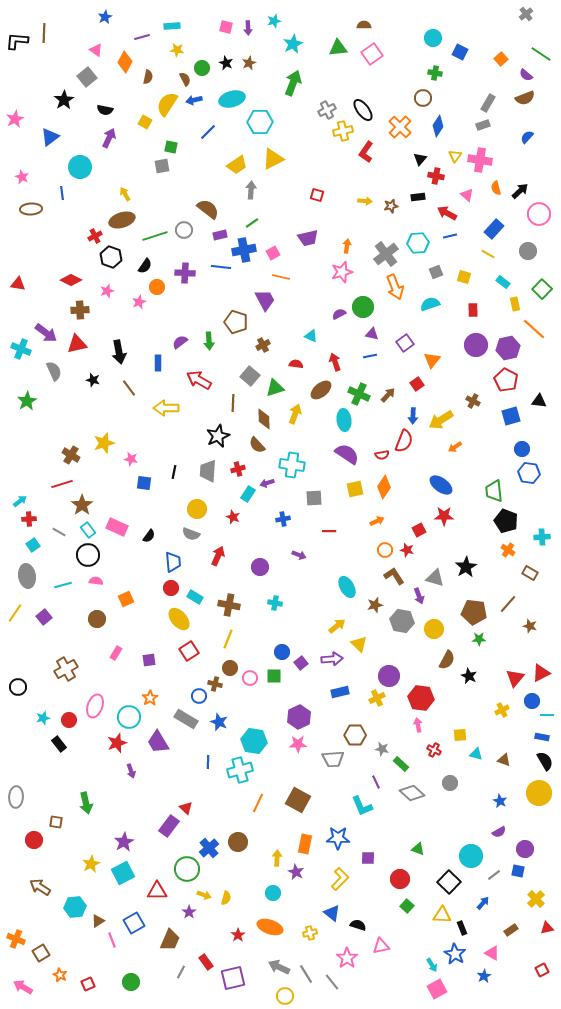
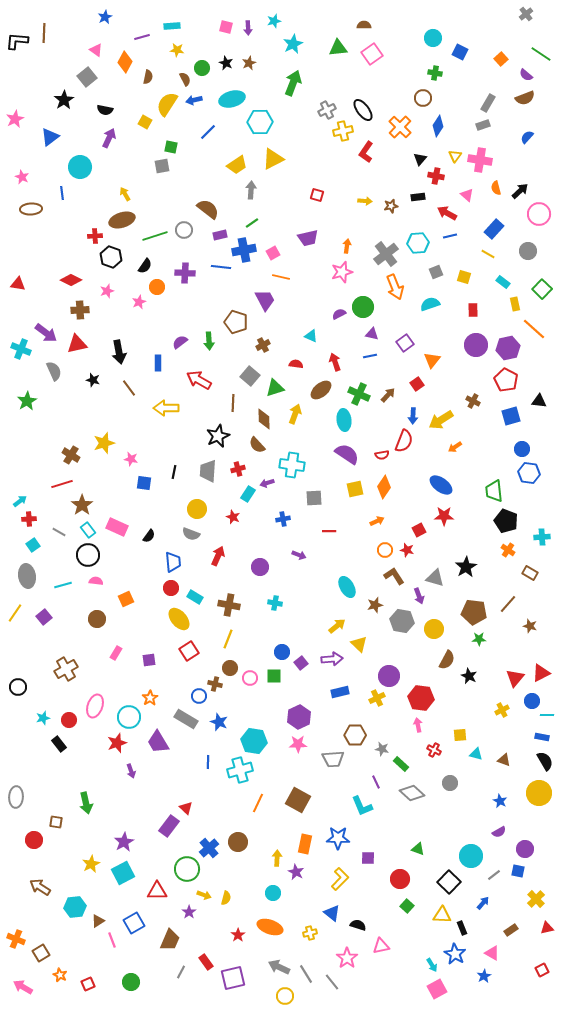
red cross at (95, 236): rotated 24 degrees clockwise
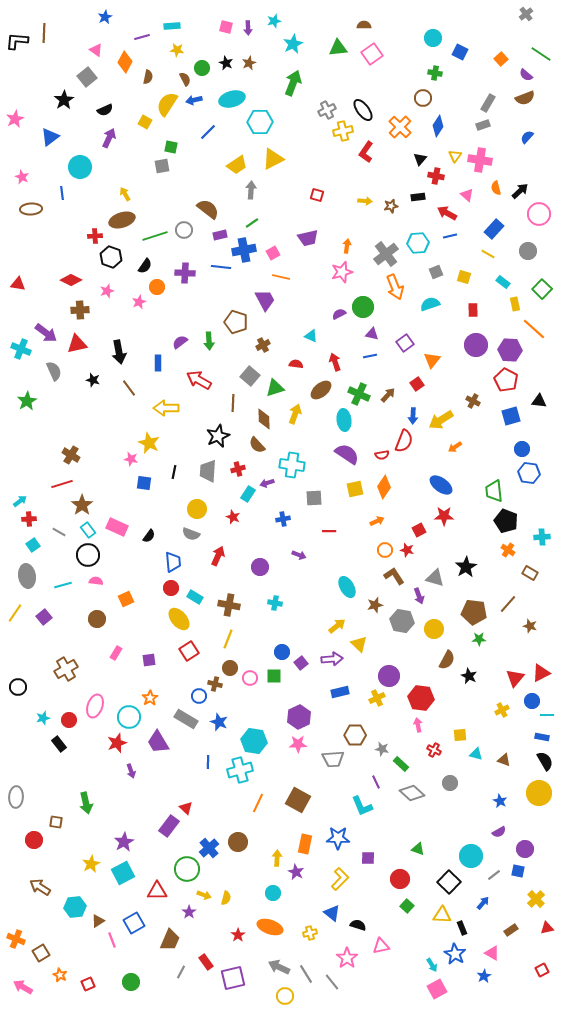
black semicircle at (105, 110): rotated 35 degrees counterclockwise
purple hexagon at (508, 348): moved 2 px right, 2 px down; rotated 15 degrees clockwise
yellow star at (104, 443): moved 45 px right; rotated 30 degrees counterclockwise
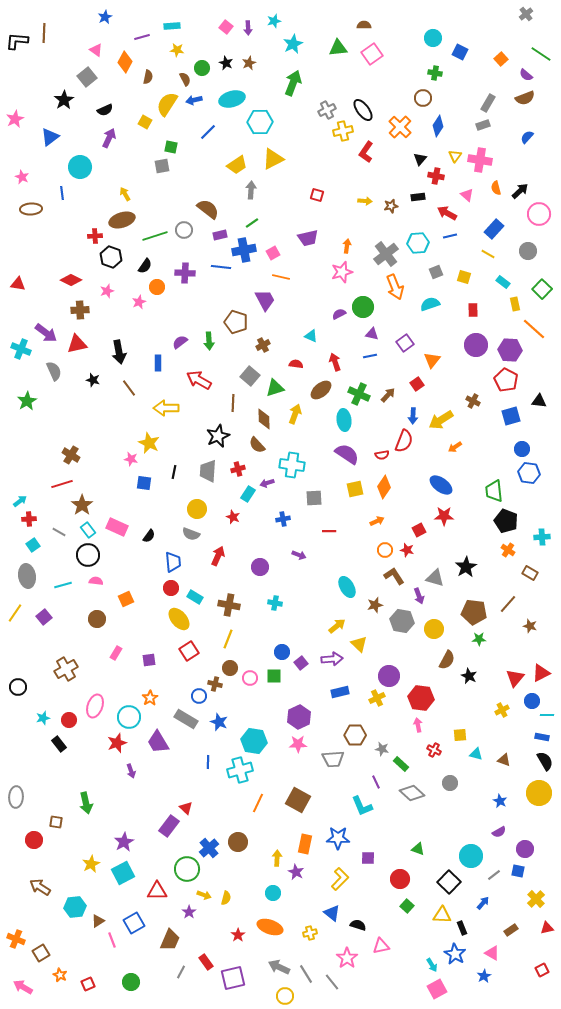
pink square at (226, 27): rotated 24 degrees clockwise
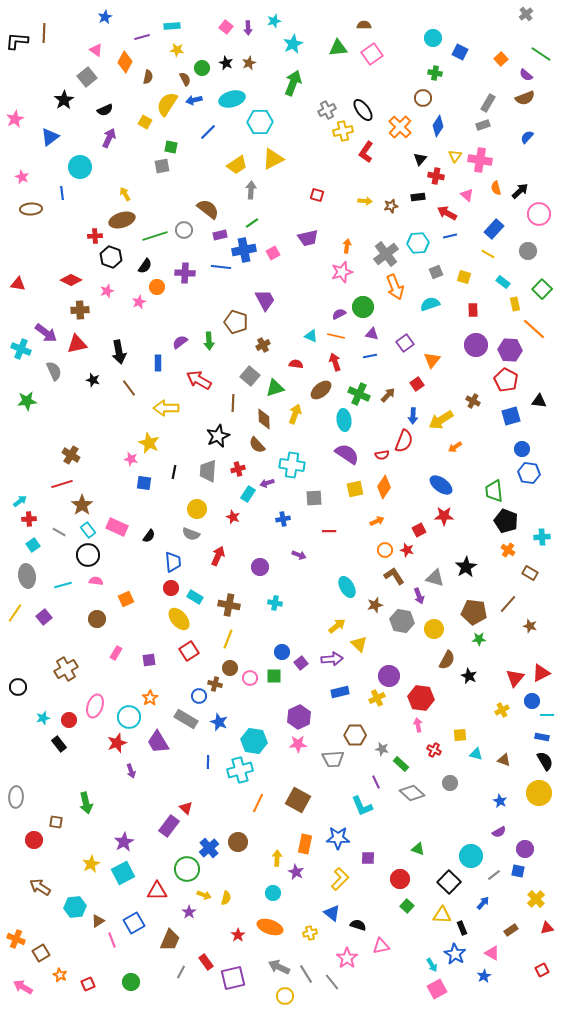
orange line at (281, 277): moved 55 px right, 59 px down
green star at (27, 401): rotated 24 degrees clockwise
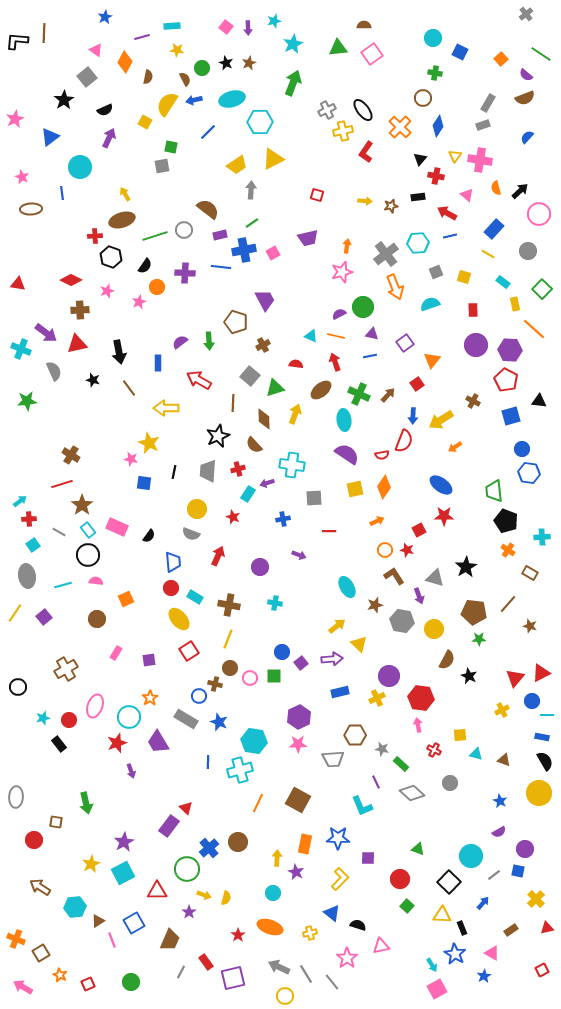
brown semicircle at (257, 445): moved 3 px left
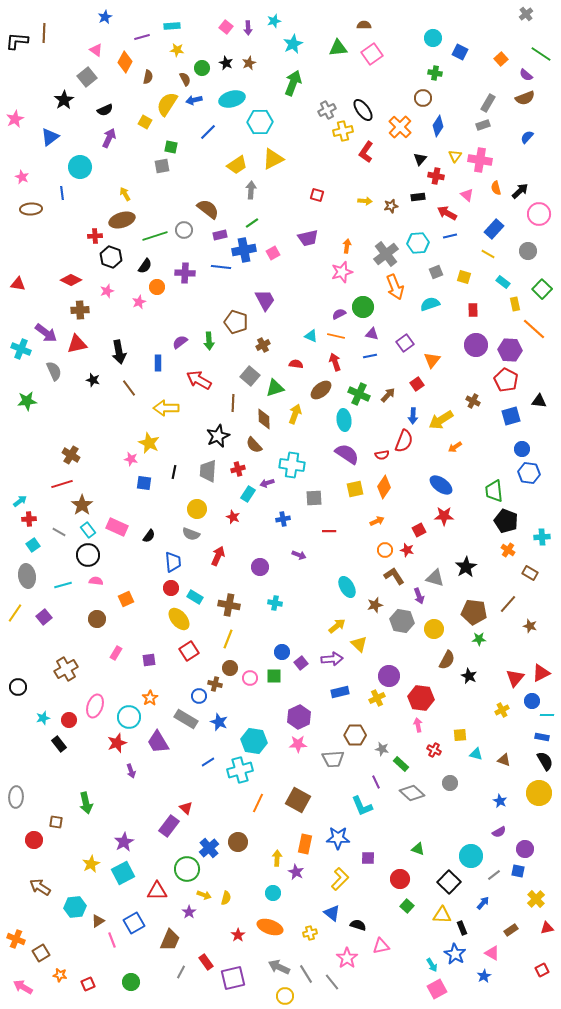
blue line at (208, 762): rotated 56 degrees clockwise
orange star at (60, 975): rotated 16 degrees counterclockwise
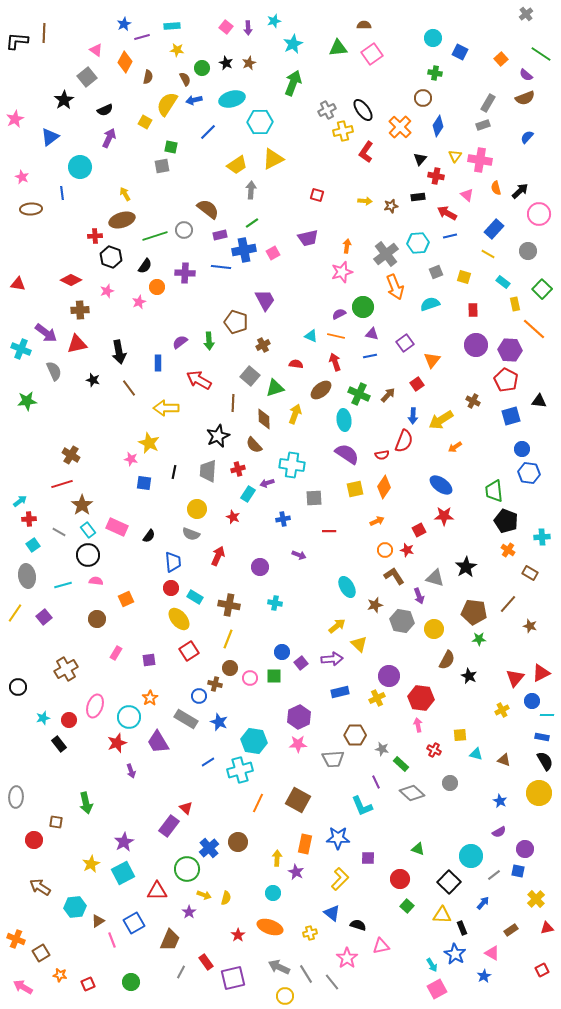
blue star at (105, 17): moved 19 px right, 7 px down
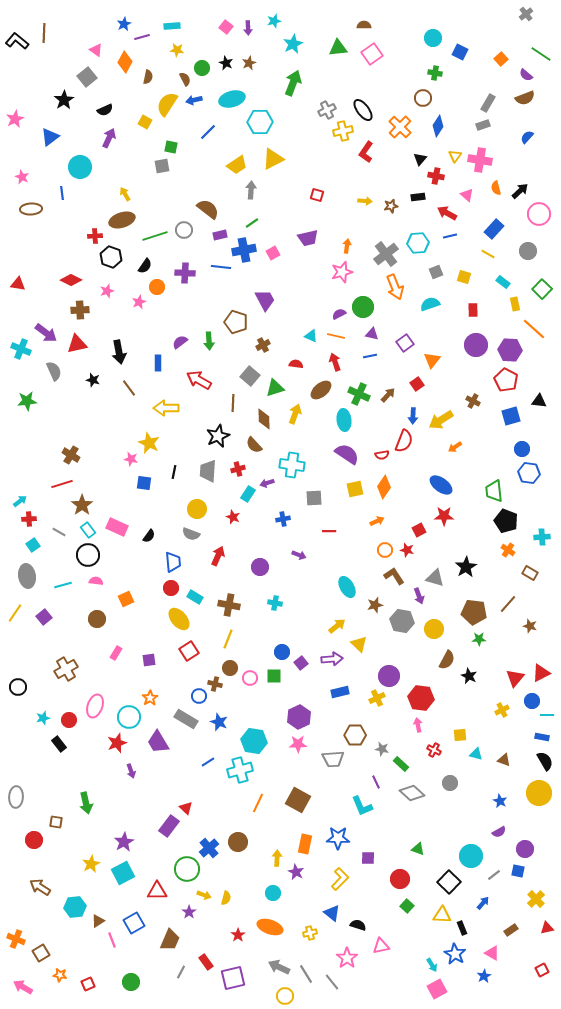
black L-shape at (17, 41): rotated 35 degrees clockwise
